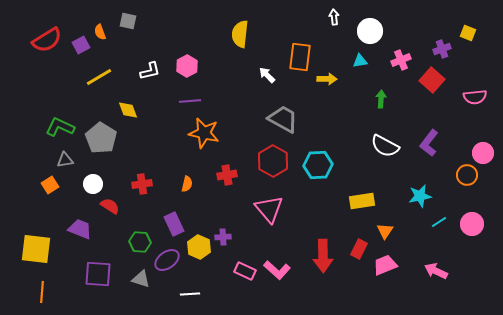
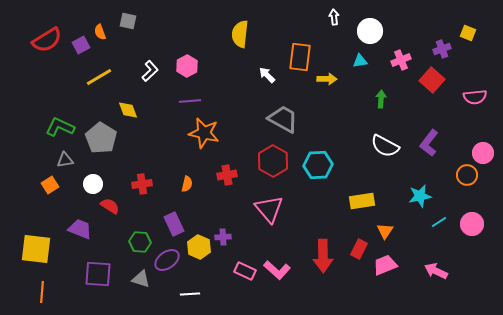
white L-shape at (150, 71): rotated 30 degrees counterclockwise
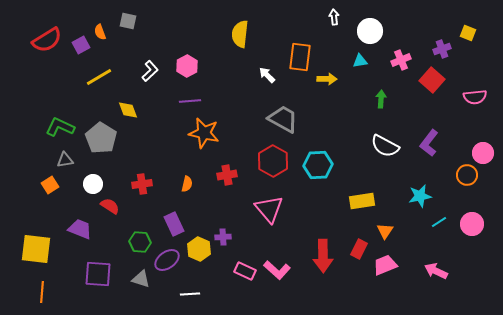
yellow hexagon at (199, 247): moved 2 px down
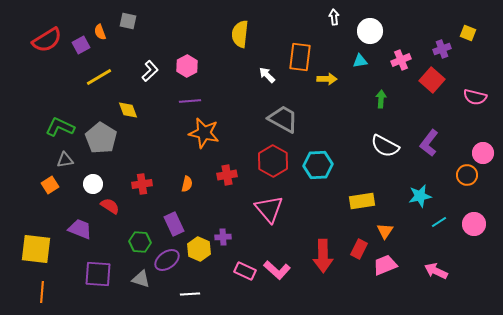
pink semicircle at (475, 97): rotated 20 degrees clockwise
pink circle at (472, 224): moved 2 px right
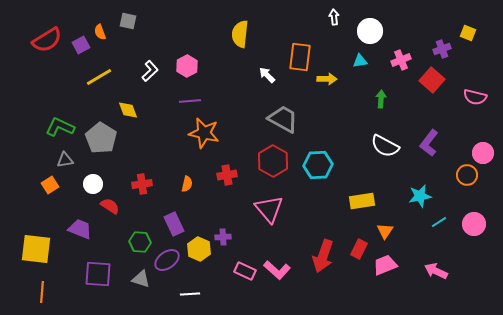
red arrow at (323, 256): rotated 20 degrees clockwise
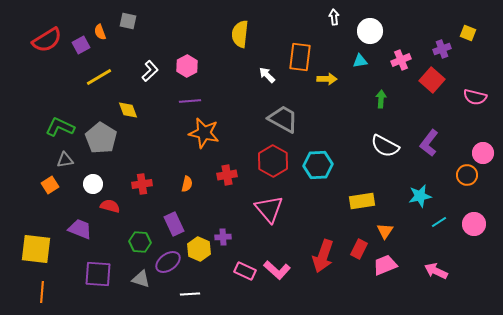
red semicircle at (110, 206): rotated 18 degrees counterclockwise
purple ellipse at (167, 260): moved 1 px right, 2 px down
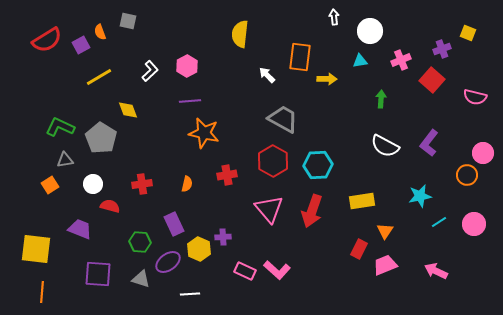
red arrow at (323, 256): moved 11 px left, 45 px up
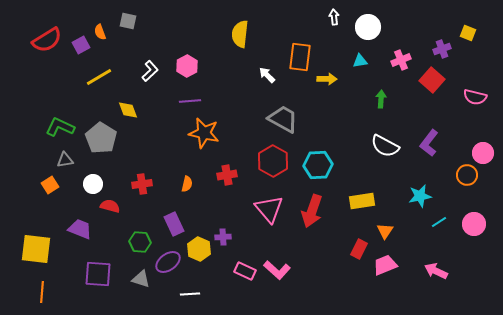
white circle at (370, 31): moved 2 px left, 4 px up
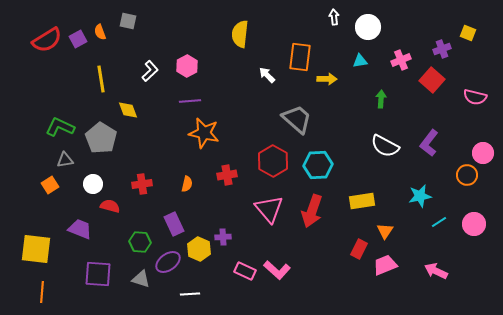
purple square at (81, 45): moved 3 px left, 6 px up
yellow line at (99, 77): moved 2 px right, 2 px down; rotated 68 degrees counterclockwise
gray trapezoid at (283, 119): moved 14 px right; rotated 12 degrees clockwise
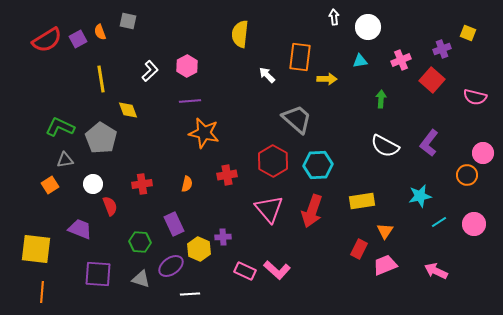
red semicircle at (110, 206): rotated 54 degrees clockwise
purple ellipse at (168, 262): moved 3 px right, 4 px down
